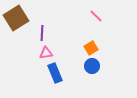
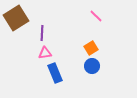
pink triangle: moved 1 px left
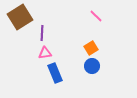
brown square: moved 4 px right, 1 px up
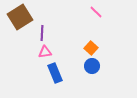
pink line: moved 4 px up
orange square: rotated 16 degrees counterclockwise
pink triangle: moved 1 px up
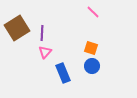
pink line: moved 3 px left
brown square: moved 3 px left, 11 px down
orange square: rotated 24 degrees counterclockwise
pink triangle: rotated 40 degrees counterclockwise
blue rectangle: moved 8 px right
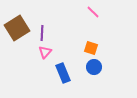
blue circle: moved 2 px right, 1 px down
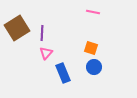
pink line: rotated 32 degrees counterclockwise
pink triangle: moved 1 px right, 1 px down
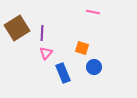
orange square: moved 9 px left
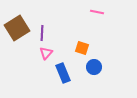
pink line: moved 4 px right
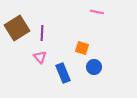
pink triangle: moved 6 px left, 4 px down; rotated 24 degrees counterclockwise
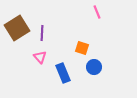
pink line: rotated 56 degrees clockwise
